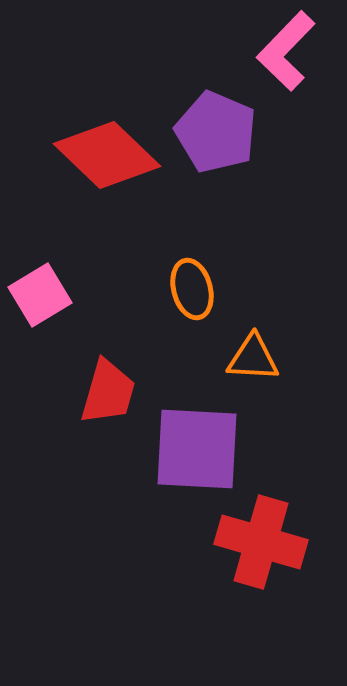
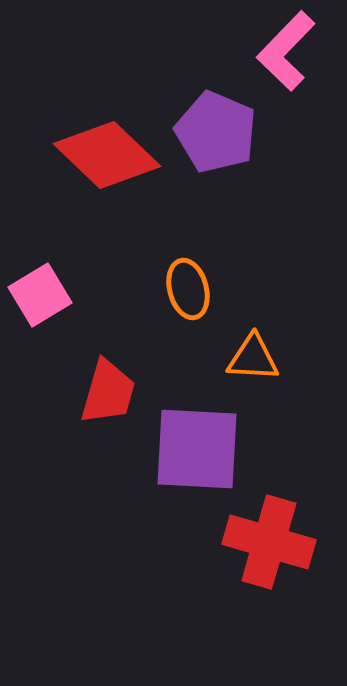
orange ellipse: moved 4 px left
red cross: moved 8 px right
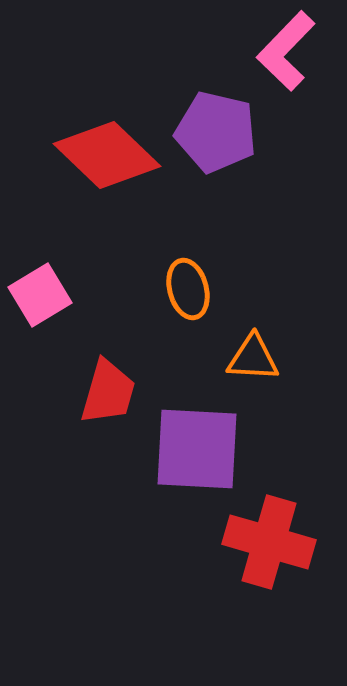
purple pentagon: rotated 10 degrees counterclockwise
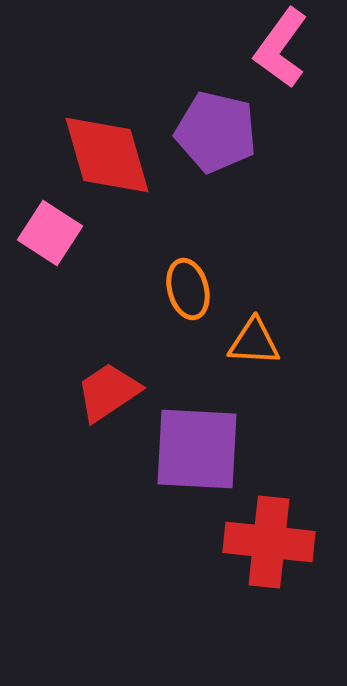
pink L-shape: moved 5 px left, 3 px up; rotated 8 degrees counterclockwise
red diamond: rotated 30 degrees clockwise
pink square: moved 10 px right, 62 px up; rotated 26 degrees counterclockwise
orange triangle: moved 1 px right, 16 px up
red trapezoid: rotated 140 degrees counterclockwise
red cross: rotated 10 degrees counterclockwise
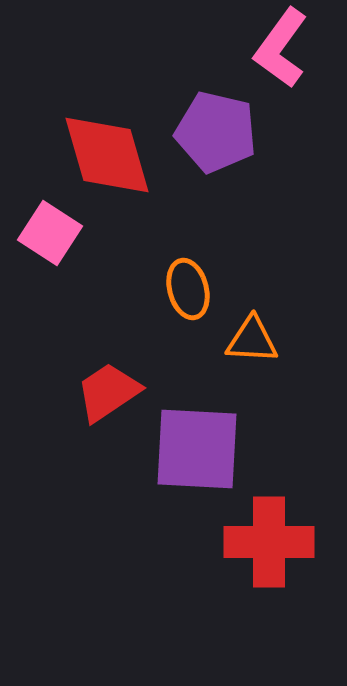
orange triangle: moved 2 px left, 2 px up
red cross: rotated 6 degrees counterclockwise
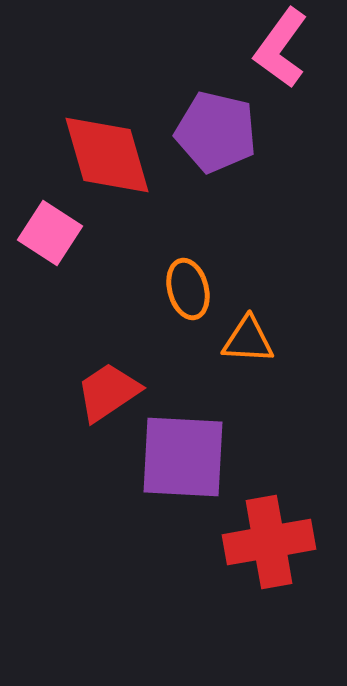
orange triangle: moved 4 px left
purple square: moved 14 px left, 8 px down
red cross: rotated 10 degrees counterclockwise
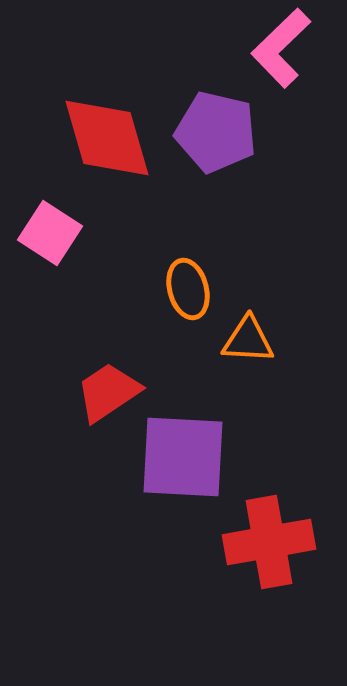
pink L-shape: rotated 10 degrees clockwise
red diamond: moved 17 px up
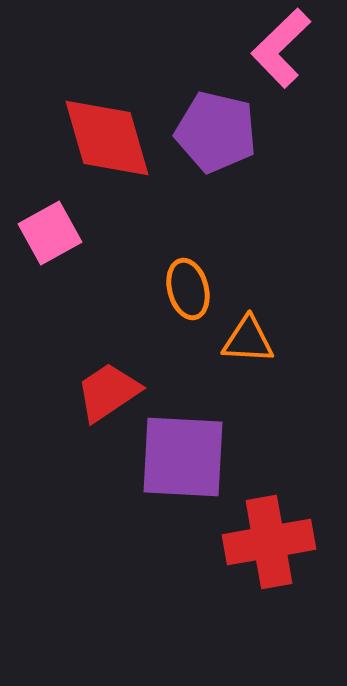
pink square: rotated 28 degrees clockwise
